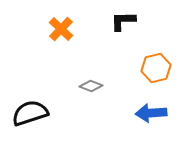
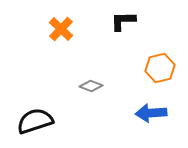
orange hexagon: moved 4 px right
black semicircle: moved 5 px right, 8 px down
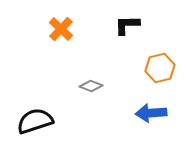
black L-shape: moved 4 px right, 4 px down
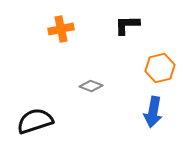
orange cross: rotated 35 degrees clockwise
blue arrow: moved 2 px right, 1 px up; rotated 76 degrees counterclockwise
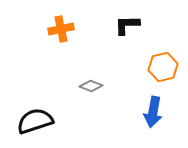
orange hexagon: moved 3 px right, 1 px up
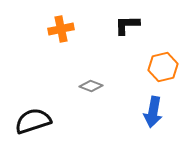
black semicircle: moved 2 px left
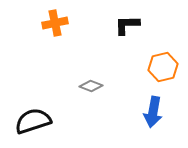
orange cross: moved 6 px left, 6 px up
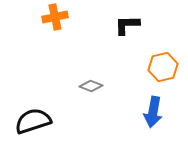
orange cross: moved 6 px up
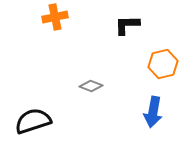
orange hexagon: moved 3 px up
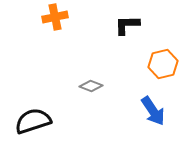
blue arrow: moved 1 px up; rotated 44 degrees counterclockwise
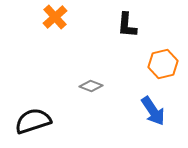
orange cross: rotated 30 degrees counterclockwise
black L-shape: rotated 84 degrees counterclockwise
